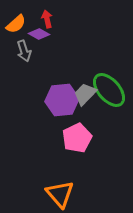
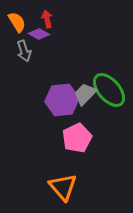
orange semicircle: moved 1 px right, 2 px up; rotated 80 degrees counterclockwise
orange triangle: moved 3 px right, 7 px up
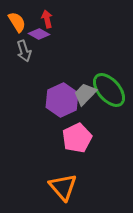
purple hexagon: rotated 20 degrees counterclockwise
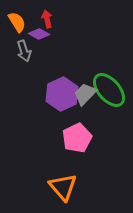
purple hexagon: moved 6 px up
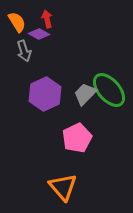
purple hexagon: moved 17 px left
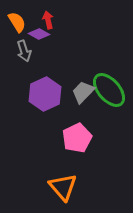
red arrow: moved 1 px right, 1 px down
gray trapezoid: moved 2 px left, 2 px up
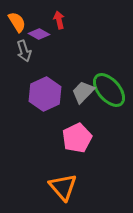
red arrow: moved 11 px right
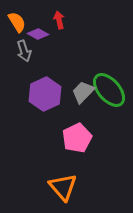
purple diamond: moved 1 px left
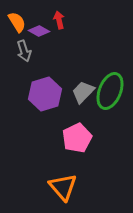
purple diamond: moved 1 px right, 3 px up
green ellipse: moved 1 px right, 1 px down; rotated 63 degrees clockwise
purple hexagon: rotated 8 degrees clockwise
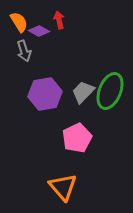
orange semicircle: moved 2 px right
purple hexagon: rotated 8 degrees clockwise
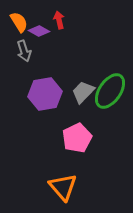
green ellipse: rotated 12 degrees clockwise
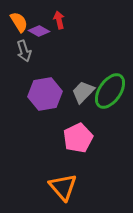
pink pentagon: moved 1 px right
